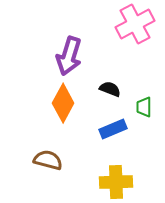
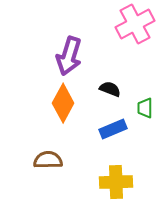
green trapezoid: moved 1 px right, 1 px down
brown semicircle: rotated 16 degrees counterclockwise
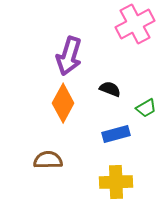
green trapezoid: moved 1 px right; rotated 120 degrees counterclockwise
blue rectangle: moved 3 px right, 5 px down; rotated 8 degrees clockwise
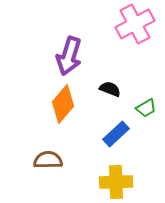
orange diamond: moved 1 px down; rotated 12 degrees clockwise
blue rectangle: rotated 28 degrees counterclockwise
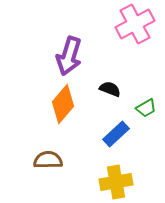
yellow cross: rotated 8 degrees counterclockwise
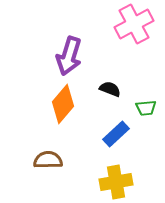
pink cross: moved 1 px left
green trapezoid: rotated 25 degrees clockwise
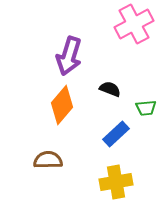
orange diamond: moved 1 px left, 1 px down
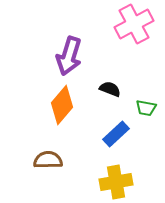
green trapezoid: rotated 15 degrees clockwise
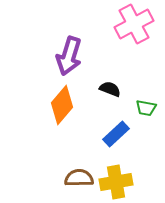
brown semicircle: moved 31 px right, 18 px down
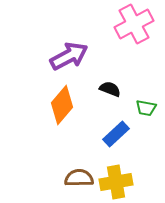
purple arrow: rotated 135 degrees counterclockwise
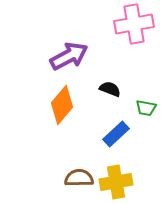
pink cross: rotated 18 degrees clockwise
